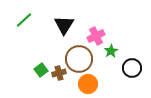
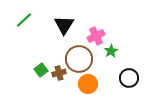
black circle: moved 3 px left, 10 px down
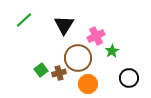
green star: moved 1 px right
brown circle: moved 1 px left, 1 px up
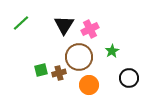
green line: moved 3 px left, 3 px down
pink cross: moved 6 px left, 7 px up
brown circle: moved 1 px right, 1 px up
green square: rotated 24 degrees clockwise
orange circle: moved 1 px right, 1 px down
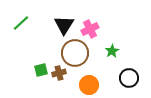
brown circle: moved 4 px left, 4 px up
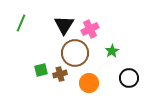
green line: rotated 24 degrees counterclockwise
brown cross: moved 1 px right, 1 px down
orange circle: moved 2 px up
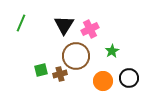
brown circle: moved 1 px right, 3 px down
orange circle: moved 14 px right, 2 px up
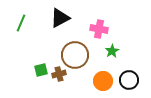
black triangle: moved 4 px left, 7 px up; rotated 30 degrees clockwise
pink cross: moved 9 px right; rotated 36 degrees clockwise
brown circle: moved 1 px left, 1 px up
brown cross: moved 1 px left
black circle: moved 2 px down
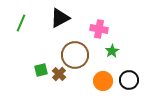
brown cross: rotated 32 degrees counterclockwise
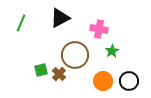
black circle: moved 1 px down
